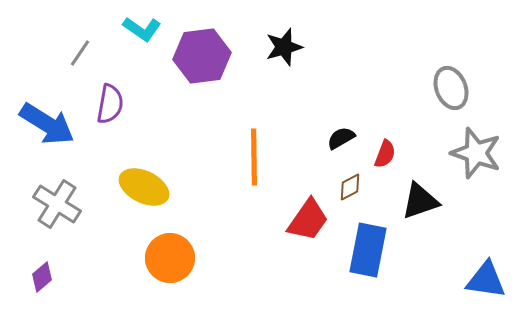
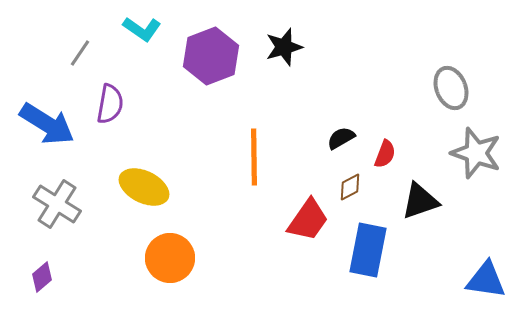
purple hexagon: moved 9 px right; rotated 14 degrees counterclockwise
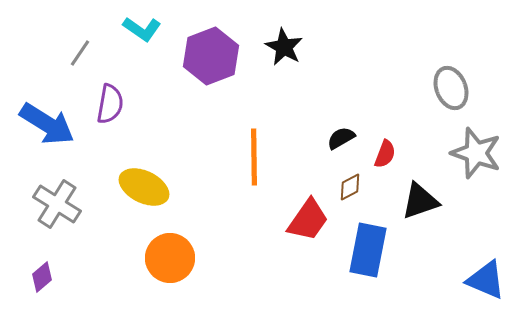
black star: rotated 27 degrees counterclockwise
blue triangle: rotated 15 degrees clockwise
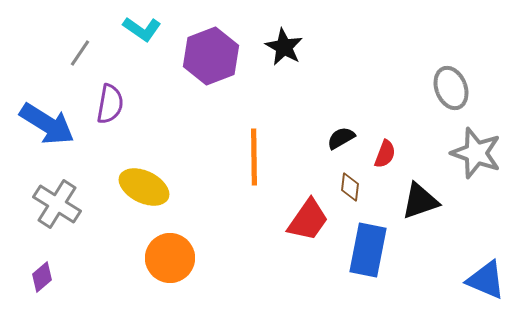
brown diamond: rotated 56 degrees counterclockwise
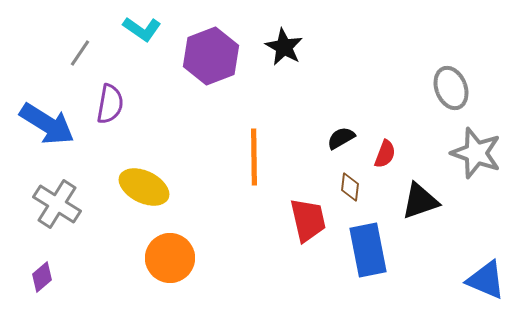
red trapezoid: rotated 48 degrees counterclockwise
blue rectangle: rotated 22 degrees counterclockwise
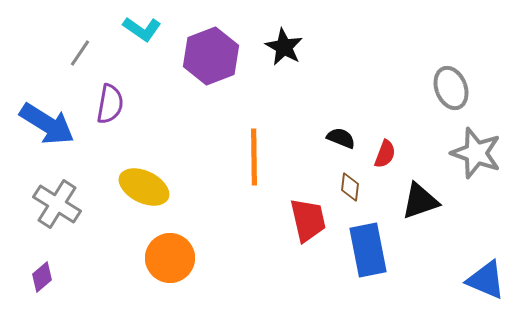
black semicircle: rotated 52 degrees clockwise
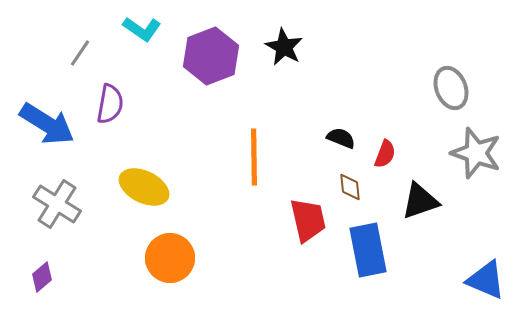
brown diamond: rotated 12 degrees counterclockwise
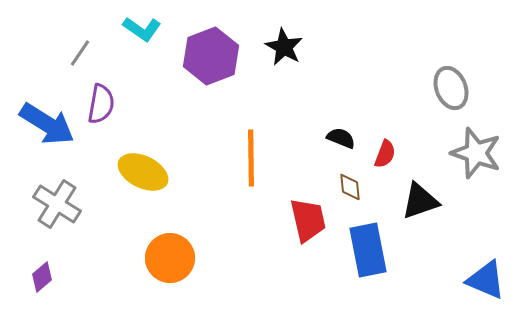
purple semicircle: moved 9 px left
orange line: moved 3 px left, 1 px down
yellow ellipse: moved 1 px left, 15 px up
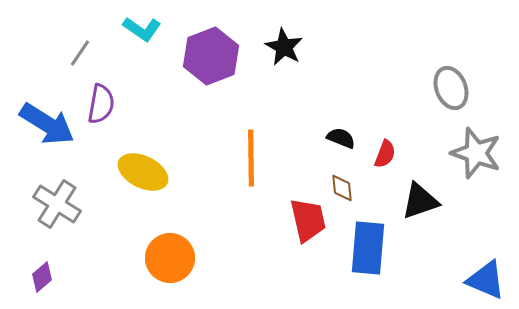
brown diamond: moved 8 px left, 1 px down
blue rectangle: moved 2 px up; rotated 16 degrees clockwise
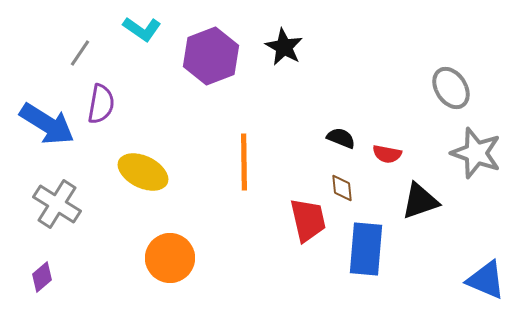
gray ellipse: rotated 12 degrees counterclockwise
red semicircle: moved 2 px right; rotated 80 degrees clockwise
orange line: moved 7 px left, 4 px down
blue rectangle: moved 2 px left, 1 px down
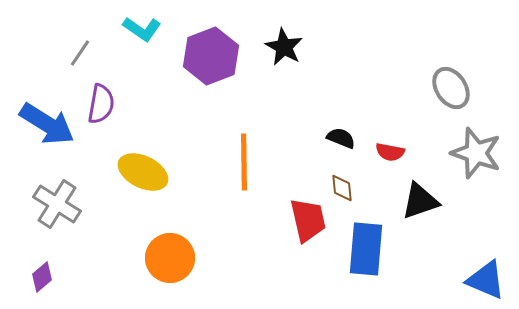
red semicircle: moved 3 px right, 2 px up
